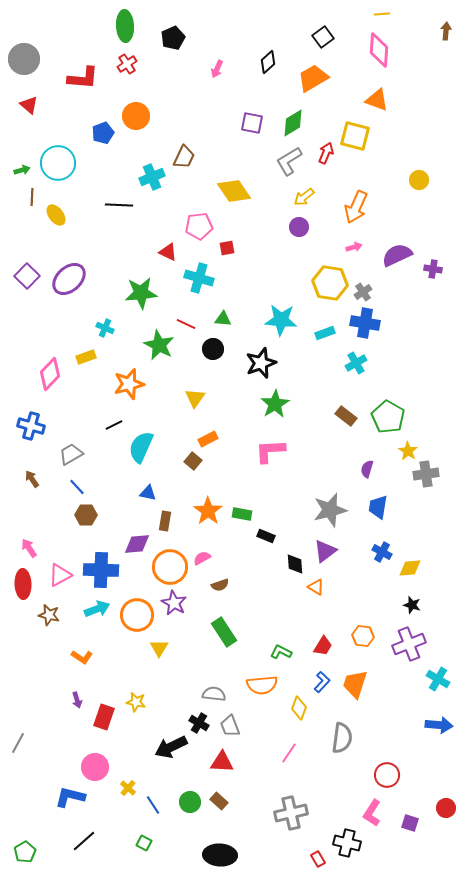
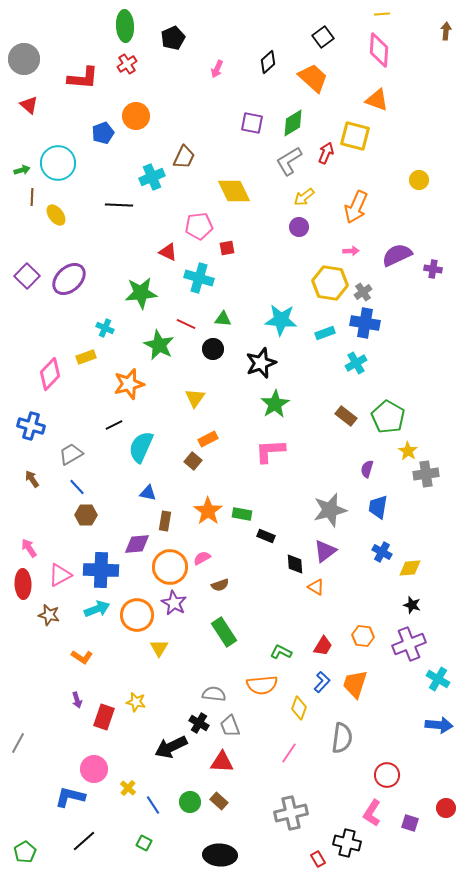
orange trapezoid at (313, 78): rotated 72 degrees clockwise
yellow diamond at (234, 191): rotated 8 degrees clockwise
pink arrow at (354, 247): moved 3 px left, 4 px down; rotated 14 degrees clockwise
pink circle at (95, 767): moved 1 px left, 2 px down
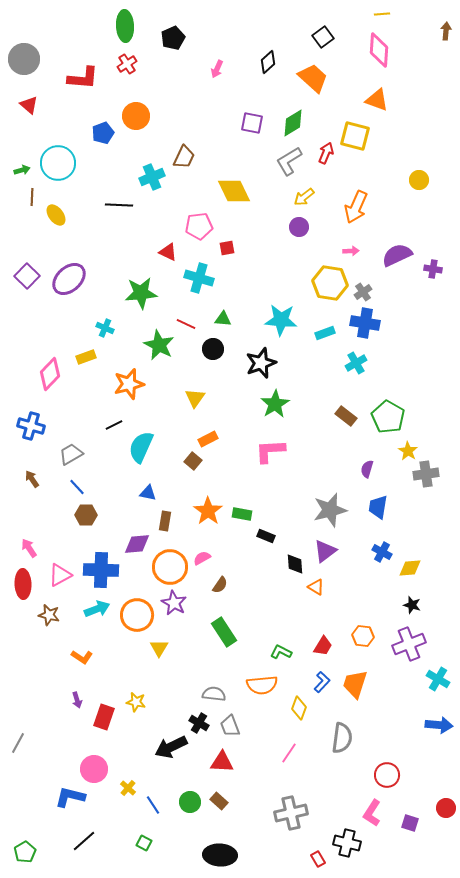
brown semicircle at (220, 585): rotated 36 degrees counterclockwise
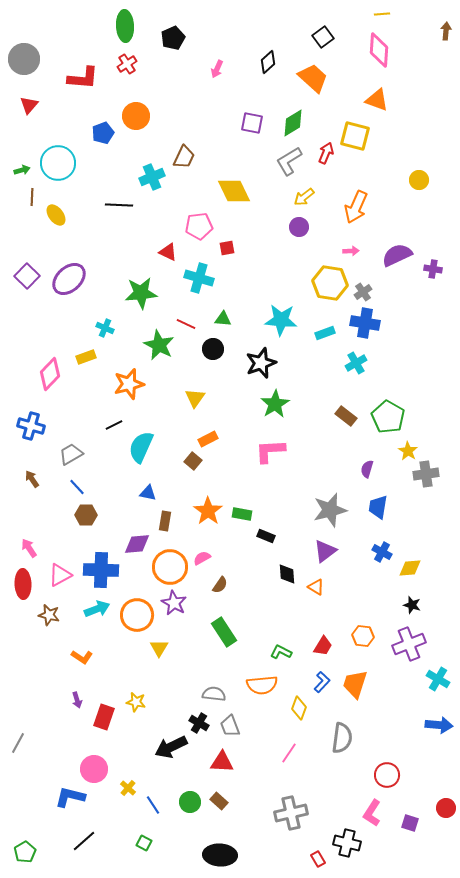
red triangle at (29, 105): rotated 30 degrees clockwise
black diamond at (295, 564): moved 8 px left, 10 px down
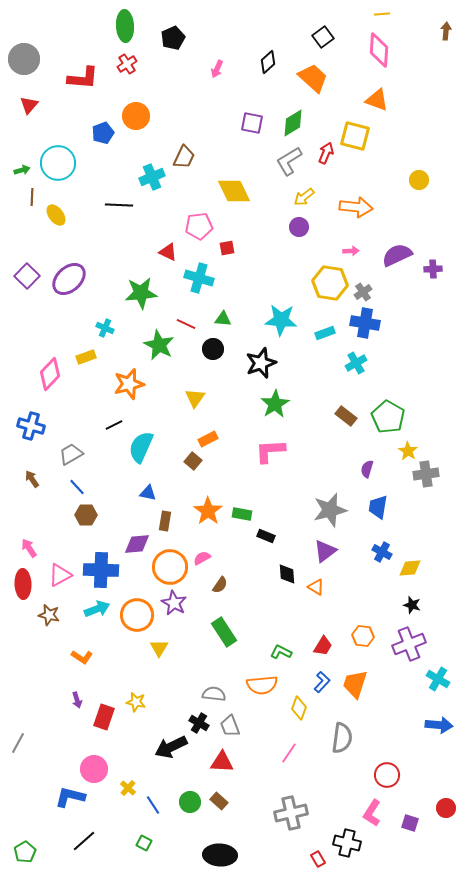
orange arrow at (356, 207): rotated 108 degrees counterclockwise
purple cross at (433, 269): rotated 12 degrees counterclockwise
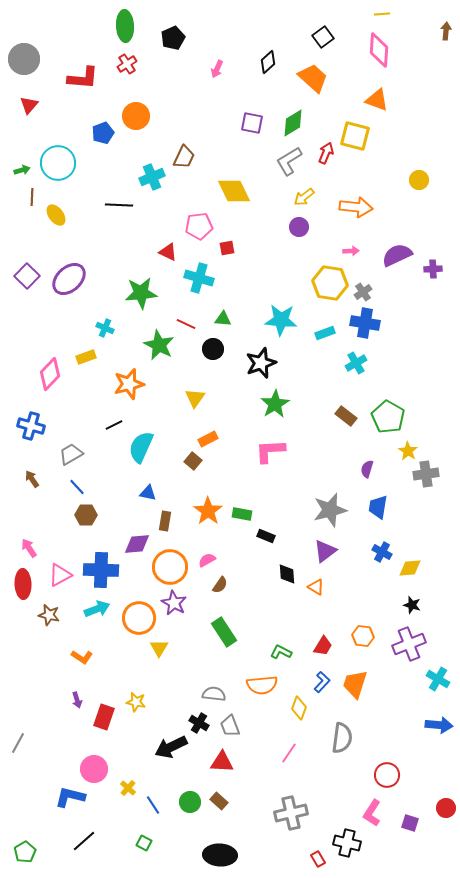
pink semicircle at (202, 558): moved 5 px right, 2 px down
orange circle at (137, 615): moved 2 px right, 3 px down
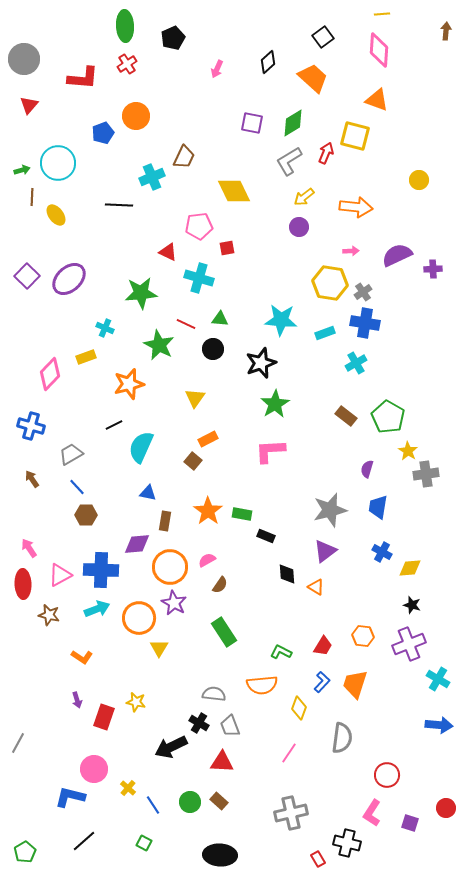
green triangle at (223, 319): moved 3 px left
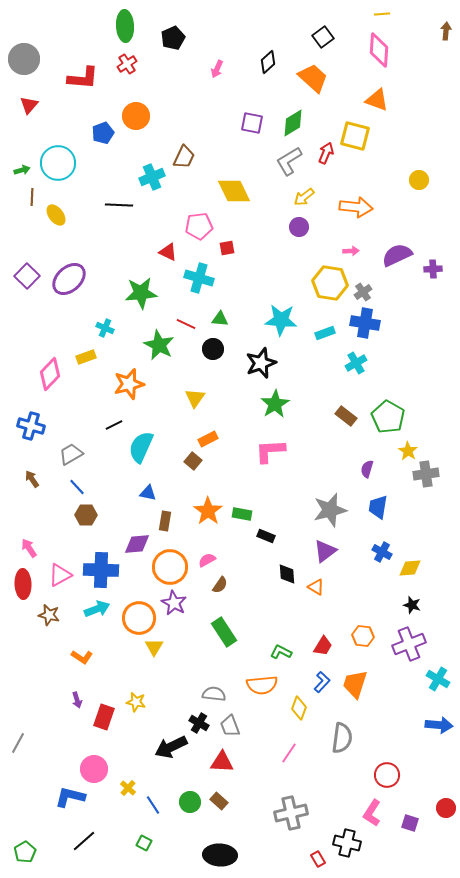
yellow triangle at (159, 648): moved 5 px left, 1 px up
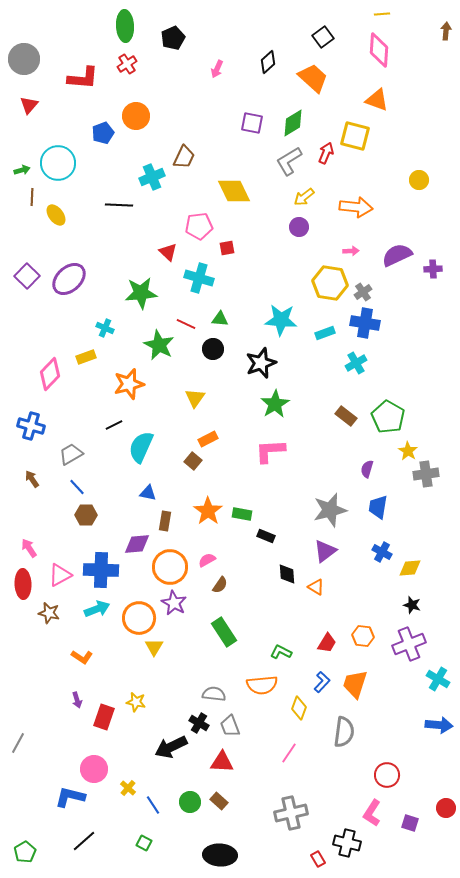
red triangle at (168, 252): rotated 18 degrees clockwise
brown star at (49, 615): moved 2 px up
red trapezoid at (323, 646): moved 4 px right, 3 px up
gray semicircle at (342, 738): moved 2 px right, 6 px up
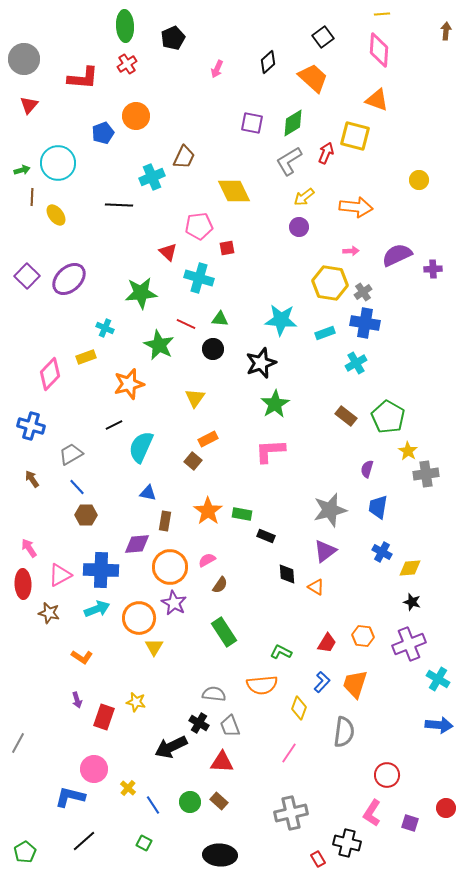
black star at (412, 605): moved 3 px up
